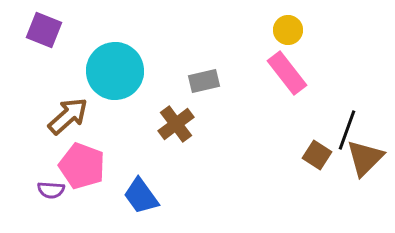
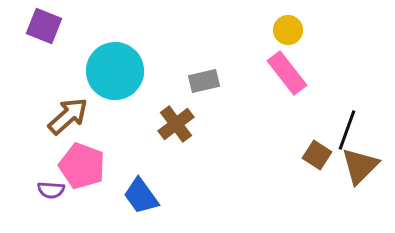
purple square: moved 4 px up
brown triangle: moved 5 px left, 8 px down
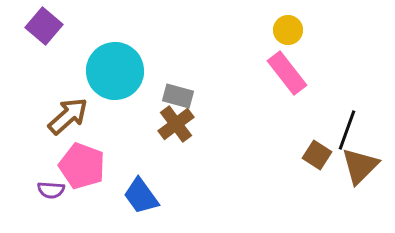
purple square: rotated 18 degrees clockwise
gray rectangle: moved 26 px left, 15 px down; rotated 28 degrees clockwise
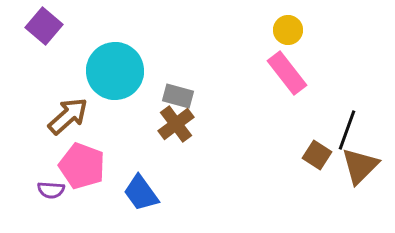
blue trapezoid: moved 3 px up
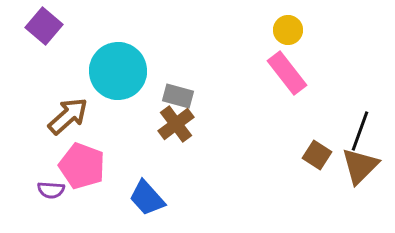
cyan circle: moved 3 px right
black line: moved 13 px right, 1 px down
blue trapezoid: moved 6 px right, 5 px down; rotated 6 degrees counterclockwise
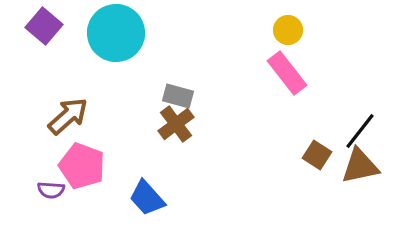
cyan circle: moved 2 px left, 38 px up
black line: rotated 18 degrees clockwise
brown triangle: rotated 33 degrees clockwise
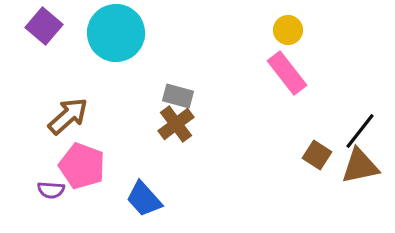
blue trapezoid: moved 3 px left, 1 px down
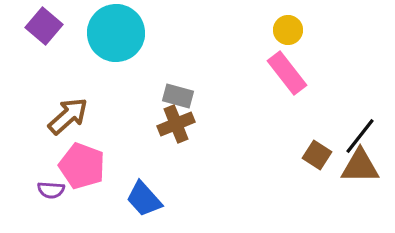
brown cross: rotated 15 degrees clockwise
black line: moved 5 px down
brown triangle: rotated 12 degrees clockwise
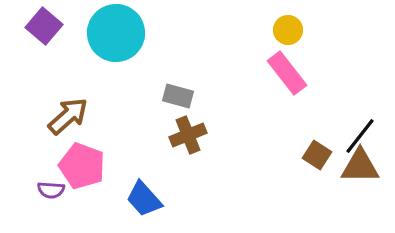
brown cross: moved 12 px right, 11 px down
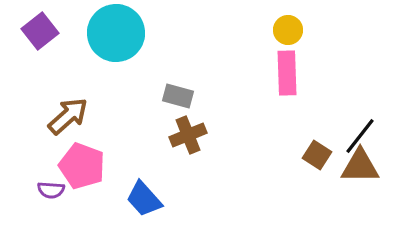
purple square: moved 4 px left, 5 px down; rotated 12 degrees clockwise
pink rectangle: rotated 36 degrees clockwise
